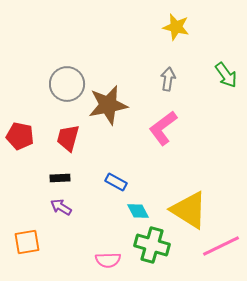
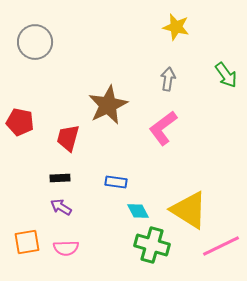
gray circle: moved 32 px left, 42 px up
brown star: rotated 15 degrees counterclockwise
red pentagon: moved 14 px up
blue rectangle: rotated 20 degrees counterclockwise
pink semicircle: moved 42 px left, 12 px up
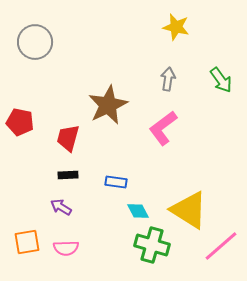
green arrow: moved 5 px left, 5 px down
black rectangle: moved 8 px right, 3 px up
pink line: rotated 15 degrees counterclockwise
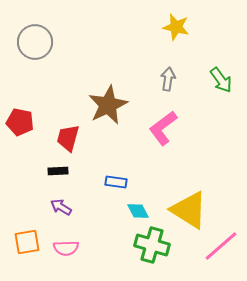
black rectangle: moved 10 px left, 4 px up
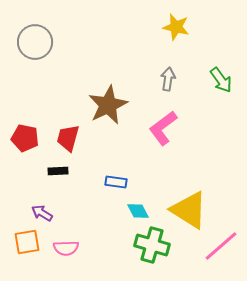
red pentagon: moved 5 px right, 16 px down
purple arrow: moved 19 px left, 6 px down
